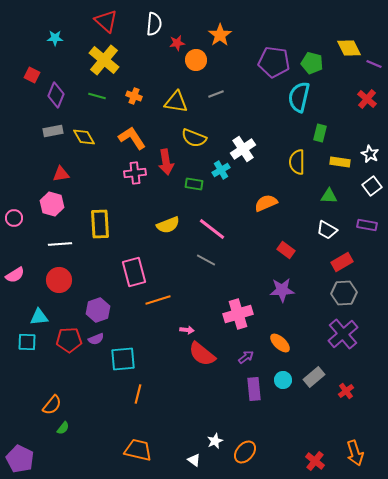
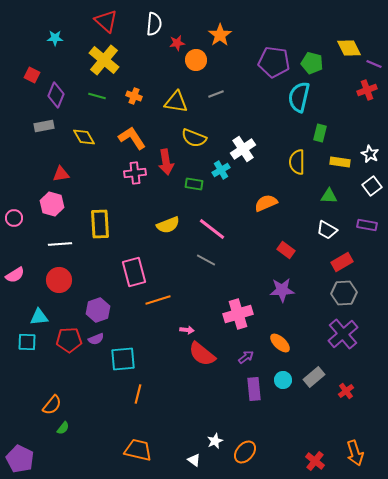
red cross at (367, 99): moved 9 px up; rotated 30 degrees clockwise
gray rectangle at (53, 131): moved 9 px left, 5 px up
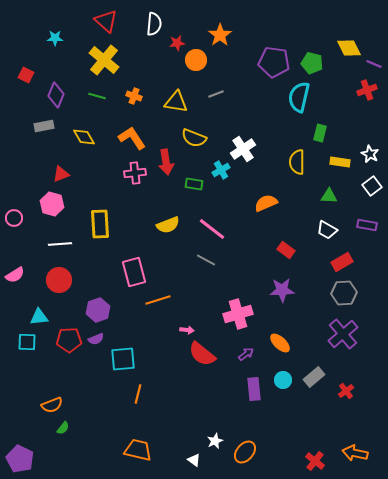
red square at (32, 75): moved 6 px left
red triangle at (61, 174): rotated 12 degrees counterclockwise
purple arrow at (246, 357): moved 3 px up
orange semicircle at (52, 405): rotated 30 degrees clockwise
orange arrow at (355, 453): rotated 120 degrees clockwise
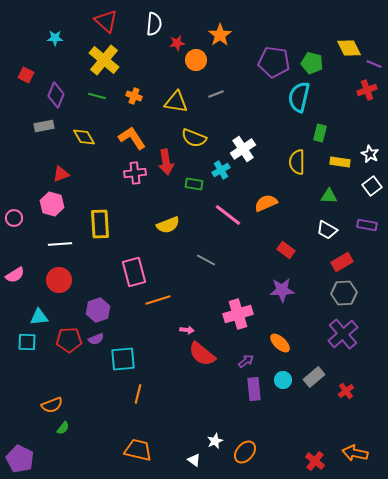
pink line at (212, 229): moved 16 px right, 14 px up
purple arrow at (246, 354): moved 7 px down
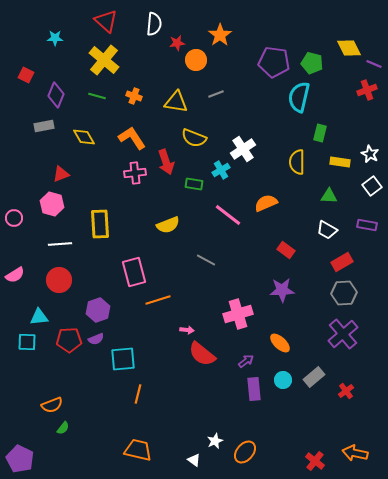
red arrow at (166, 162): rotated 10 degrees counterclockwise
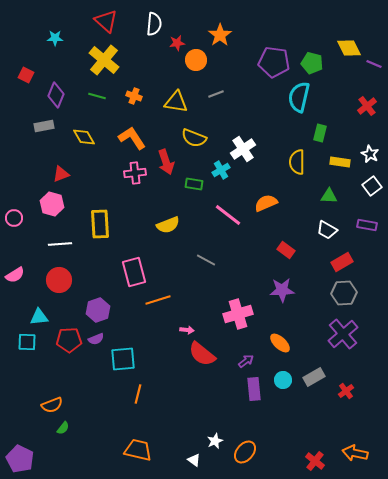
red cross at (367, 90): moved 16 px down; rotated 18 degrees counterclockwise
gray rectangle at (314, 377): rotated 10 degrees clockwise
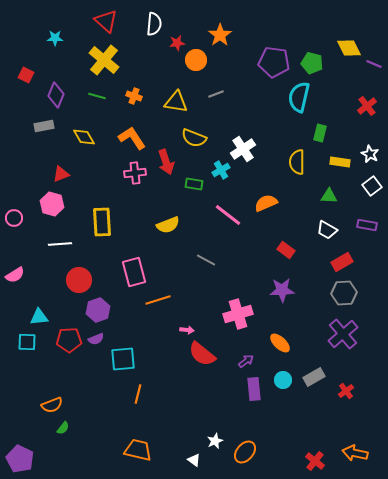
yellow rectangle at (100, 224): moved 2 px right, 2 px up
red circle at (59, 280): moved 20 px right
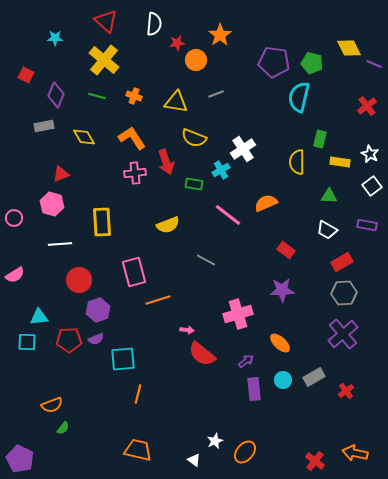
green rectangle at (320, 133): moved 6 px down
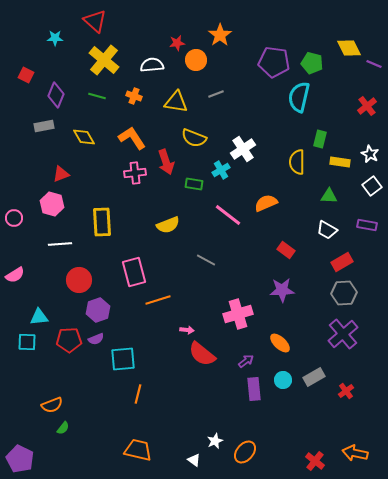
red triangle at (106, 21): moved 11 px left
white semicircle at (154, 24): moved 2 px left, 41 px down; rotated 100 degrees counterclockwise
